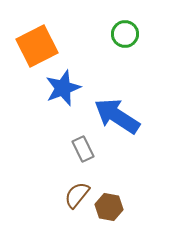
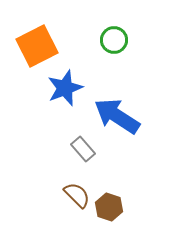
green circle: moved 11 px left, 6 px down
blue star: moved 2 px right
gray rectangle: rotated 15 degrees counterclockwise
brown semicircle: rotated 96 degrees clockwise
brown hexagon: rotated 8 degrees clockwise
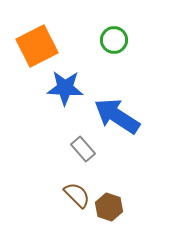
blue star: rotated 24 degrees clockwise
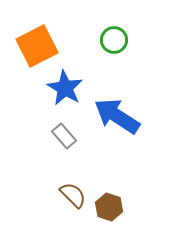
blue star: rotated 27 degrees clockwise
gray rectangle: moved 19 px left, 13 px up
brown semicircle: moved 4 px left
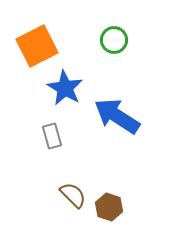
gray rectangle: moved 12 px left; rotated 25 degrees clockwise
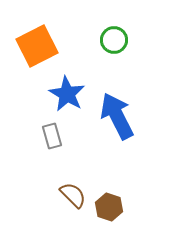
blue star: moved 2 px right, 6 px down
blue arrow: rotated 30 degrees clockwise
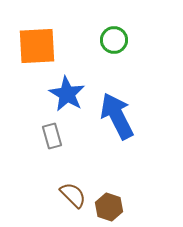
orange square: rotated 24 degrees clockwise
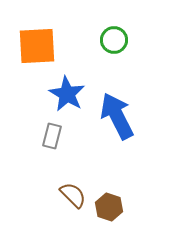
gray rectangle: rotated 30 degrees clockwise
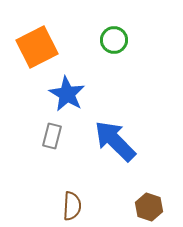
orange square: moved 1 px down; rotated 24 degrees counterclockwise
blue arrow: moved 2 px left, 25 px down; rotated 18 degrees counterclockwise
brown semicircle: moved 1 px left, 11 px down; rotated 48 degrees clockwise
brown hexagon: moved 40 px right
